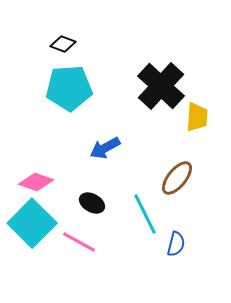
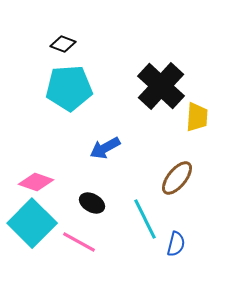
cyan line: moved 5 px down
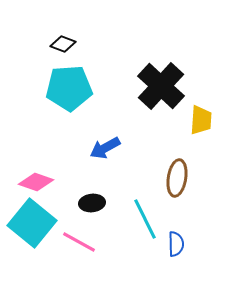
yellow trapezoid: moved 4 px right, 3 px down
brown ellipse: rotated 30 degrees counterclockwise
black ellipse: rotated 35 degrees counterclockwise
cyan square: rotated 6 degrees counterclockwise
blue semicircle: rotated 15 degrees counterclockwise
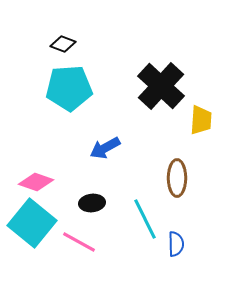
brown ellipse: rotated 9 degrees counterclockwise
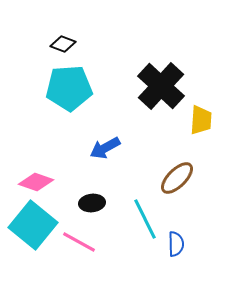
brown ellipse: rotated 45 degrees clockwise
cyan square: moved 1 px right, 2 px down
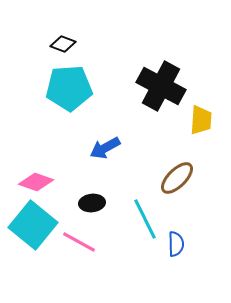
black cross: rotated 15 degrees counterclockwise
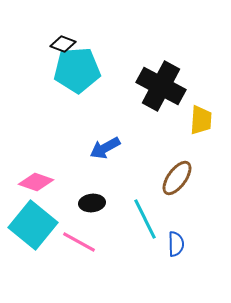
cyan pentagon: moved 8 px right, 18 px up
brown ellipse: rotated 9 degrees counterclockwise
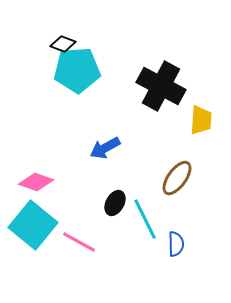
black ellipse: moved 23 px right; rotated 55 degrees counterclockwise
